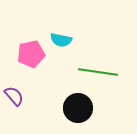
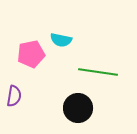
purple semicircle: rotated 50 degrees clockwise
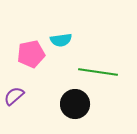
cyan semicircle: rotated 20 degrees counterclockwise
purple semicircle: rotated 140 degrees counterclockwise
black circle: moved 3 px left, 4 px up
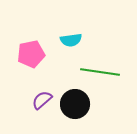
cyan semicircle: moved 10 px right
green line: moved 2 px right
purple semicircle: moved 28 px right, 4 px down
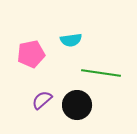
green line: moved 1 px right, 1 px down
black circle: moved 2 px right, 1 px down
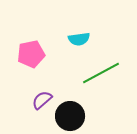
cyan semicircle: moved 8 px right, 1 px up
green line: rotated 36 degrees counterclockwise
black circle: moved 7 px left, 11 px down
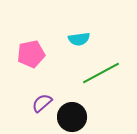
purple semicircle: moved 3 px down
black circle: moved 2 px right, 1 px down
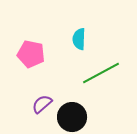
cyan semicircle: rotated 100 degrees clockwise
pink pentagon: rotated 24 degrees clockwise
purple semicircle: moved 1 px down
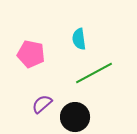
cyan semicircle: rotated 10 degrees counterclockwise
green line: moved 7 px left
black circle: moved 3 px right
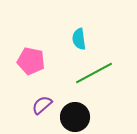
pink pentagon: moved 7 px down
purple semicircle: moved 1 px down
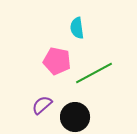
cyan semicircle: moved 2 px left, 11 px up
pink pentagon: moved 26 px right
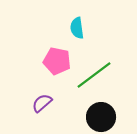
green line: moved 2 px down; rotated 9 degrees counterclockwise
purple semicircle: moved 2 px up
black circle: moved 26 px right
